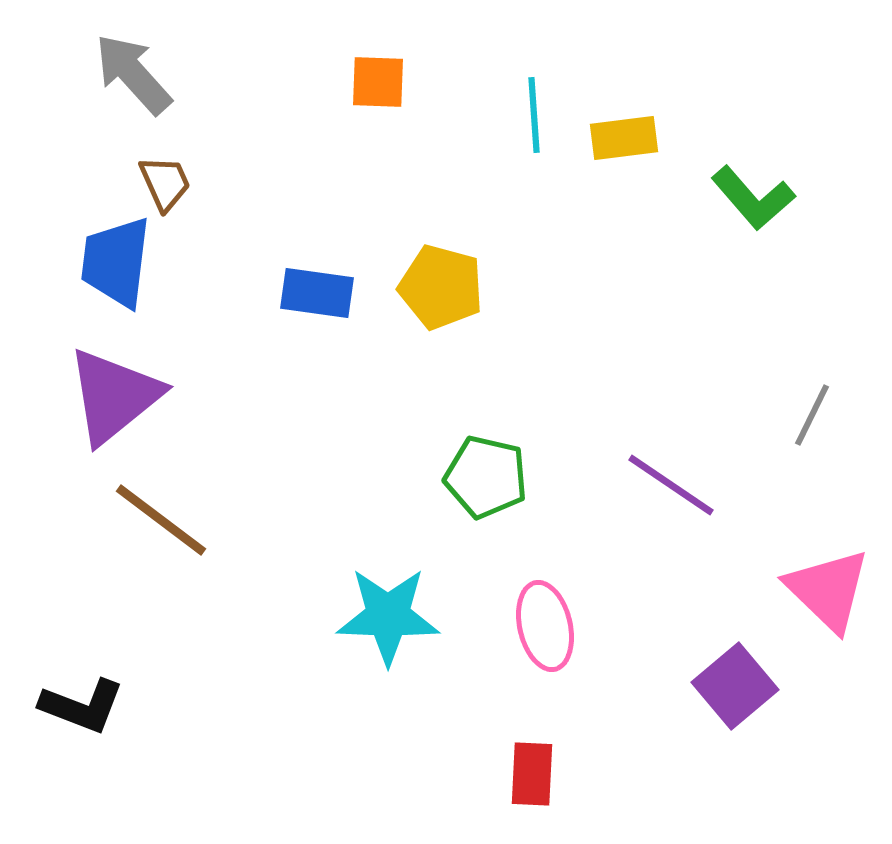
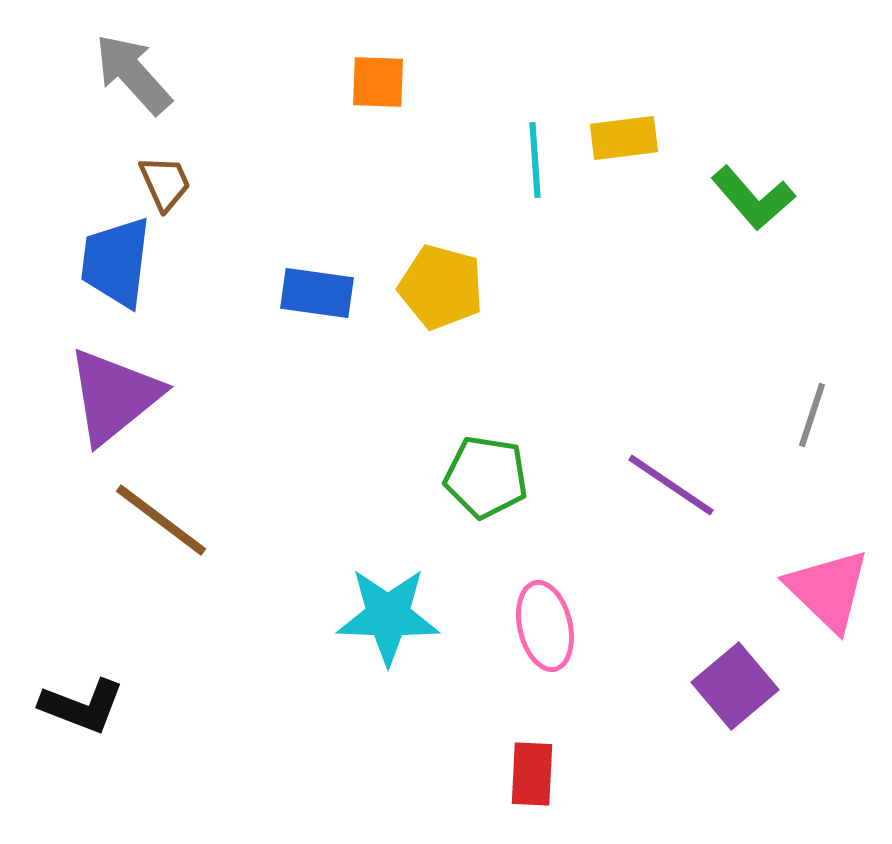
cyan line: moved 1 px right, 45 px down
gray line: rotated 8 degrees counterclockwise
green pentagon: rotated 4 degrees counterclockwise
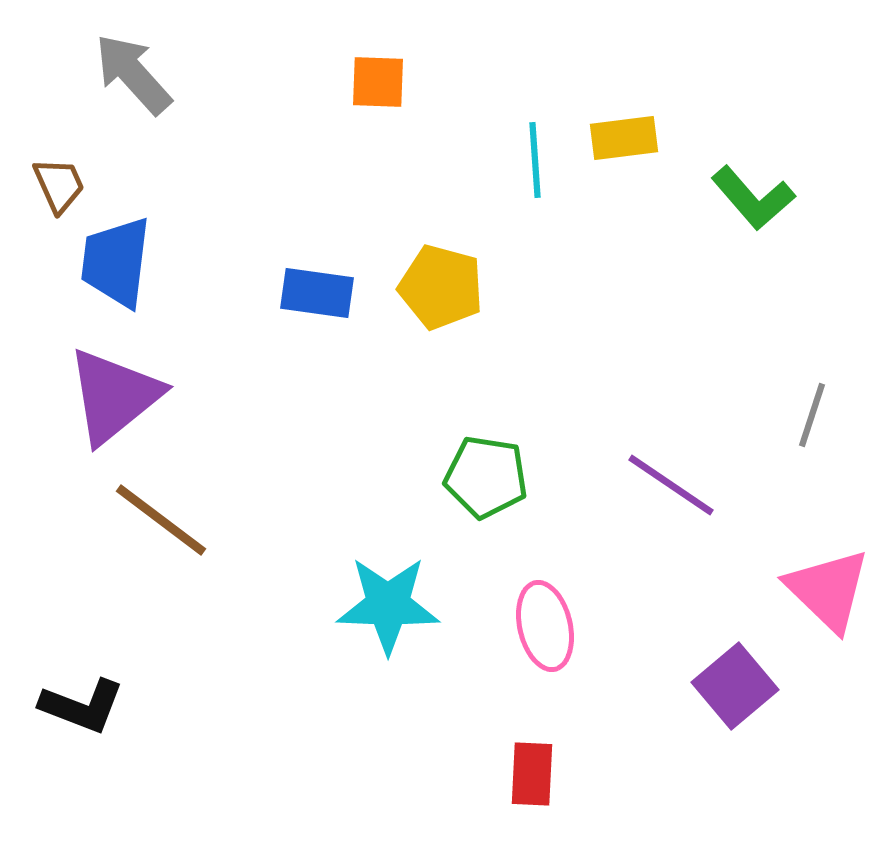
brown trapezoid: moved 106 px left, 2 px down
cyan star: moved 11 px up
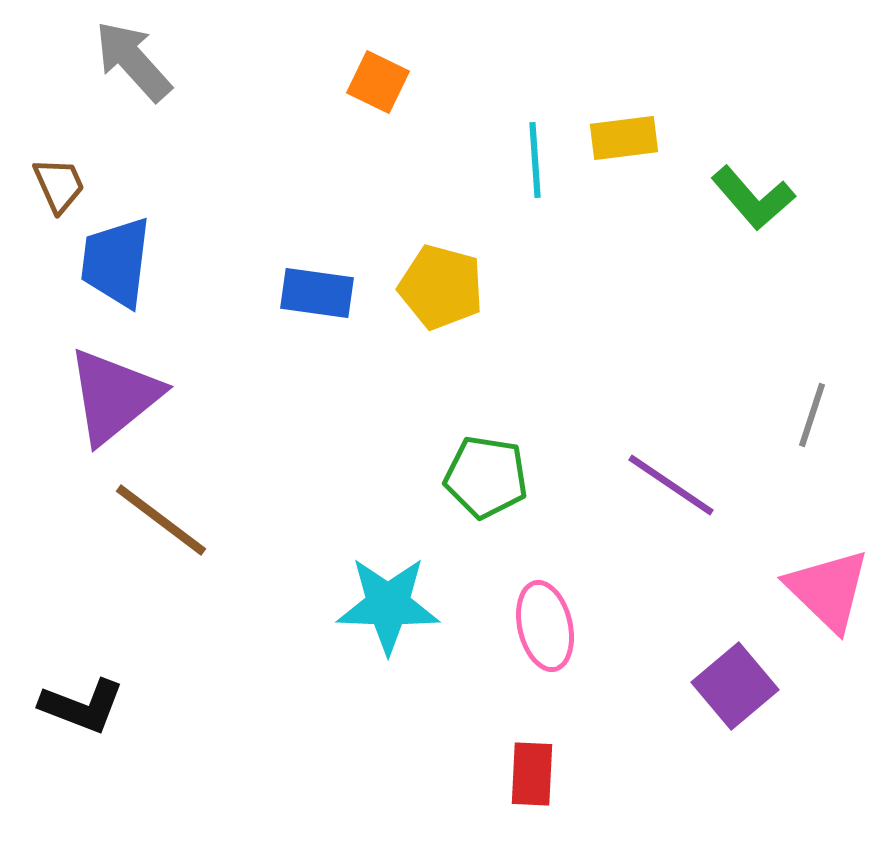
gray arrow: moved 13 px up
orange square: rotated 24 degrees clockwise
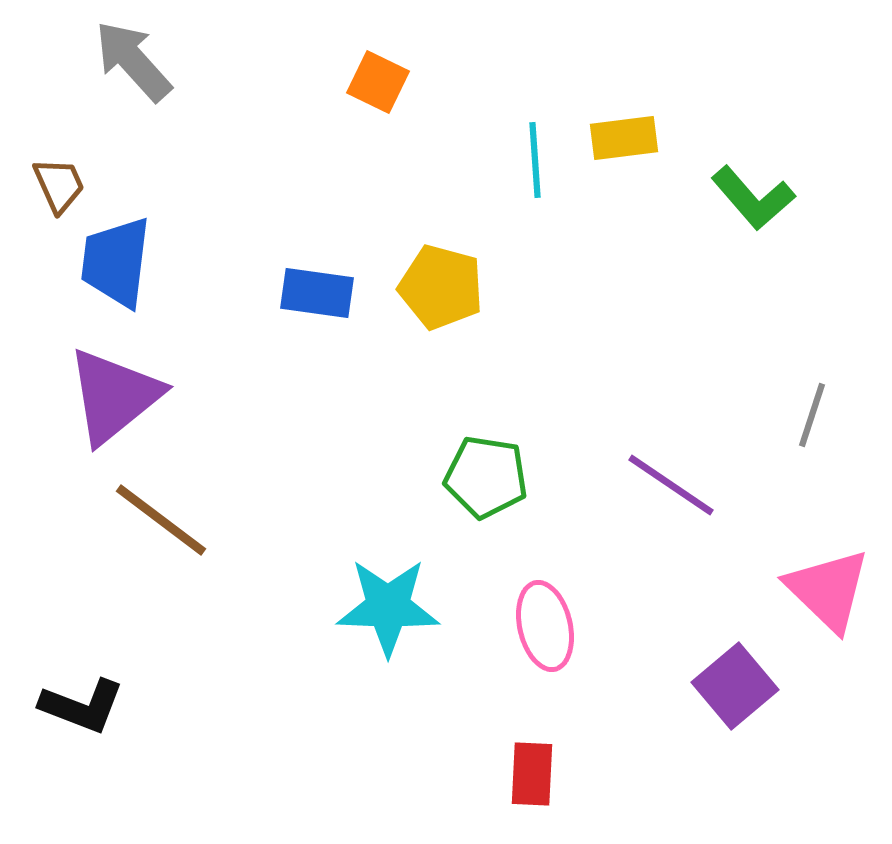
cyan star: moved 2 px down
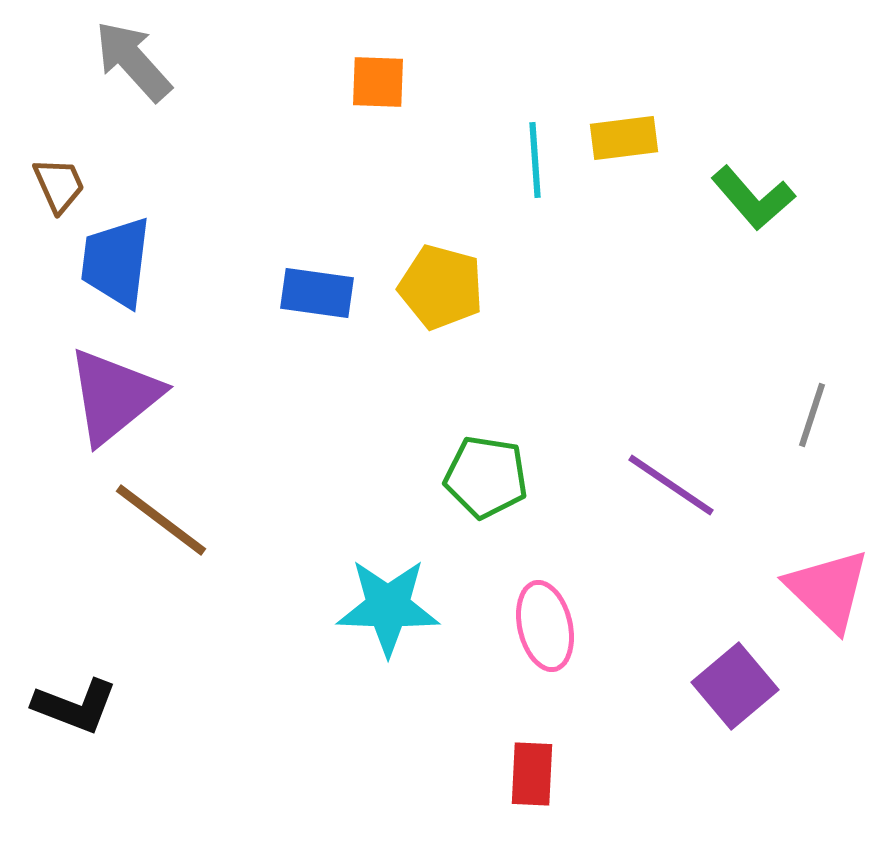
orange square: rotated 24 degrees counterclockwise
black L-shape: moved 7 px left
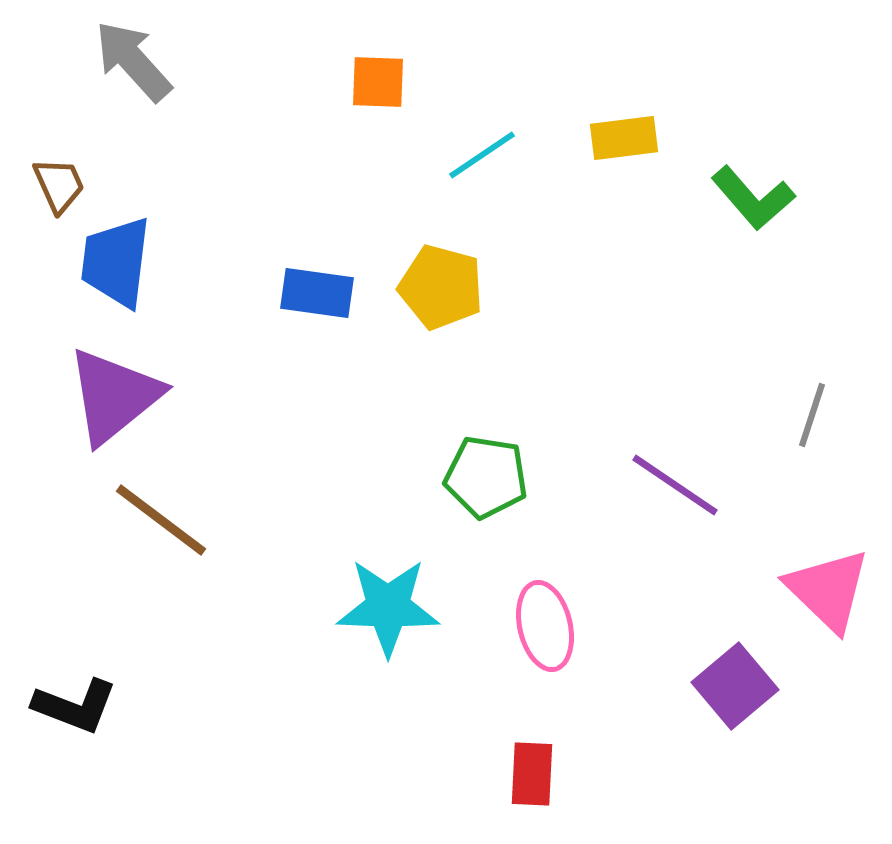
cyan line: moved 53 px left, 5 px up; rotated 60 degrees clockwise
purple line: moved 4 px right
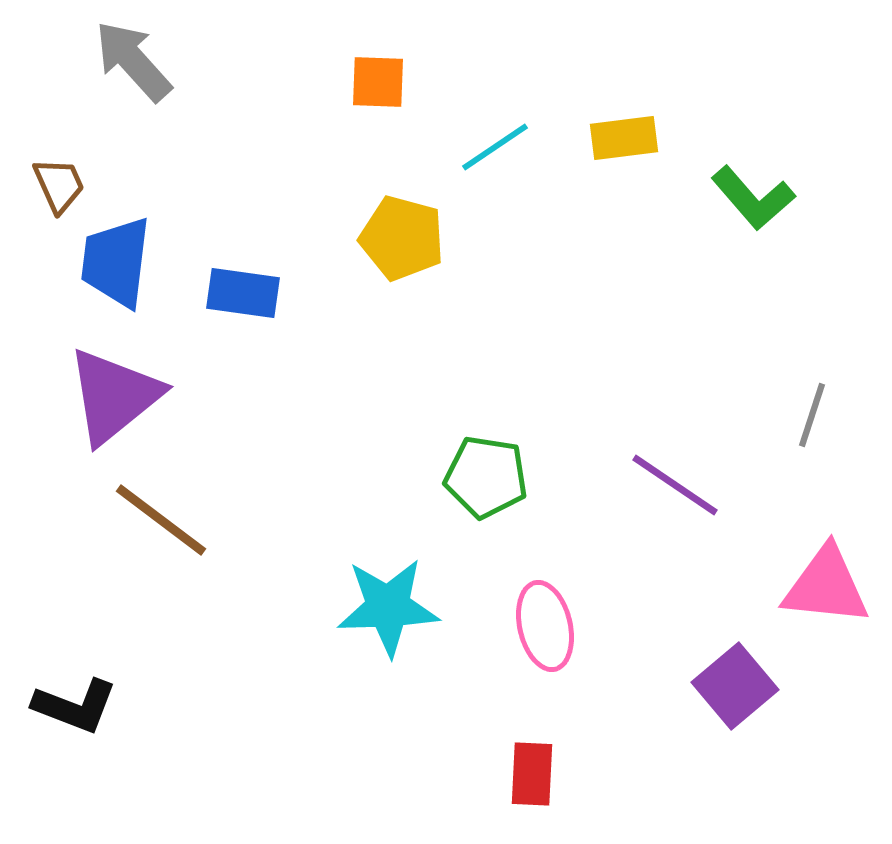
cyan line: moved 13 px right, 8 px up
yellow pentagon: moved 39 px left, 49 px up
blue rectangle: moved 74 px left
pink triangle: moved 2 px left, 4 px up; rotated 38 degrees counterclockwise
cyan star: rotated 4 degrees counterclockwise
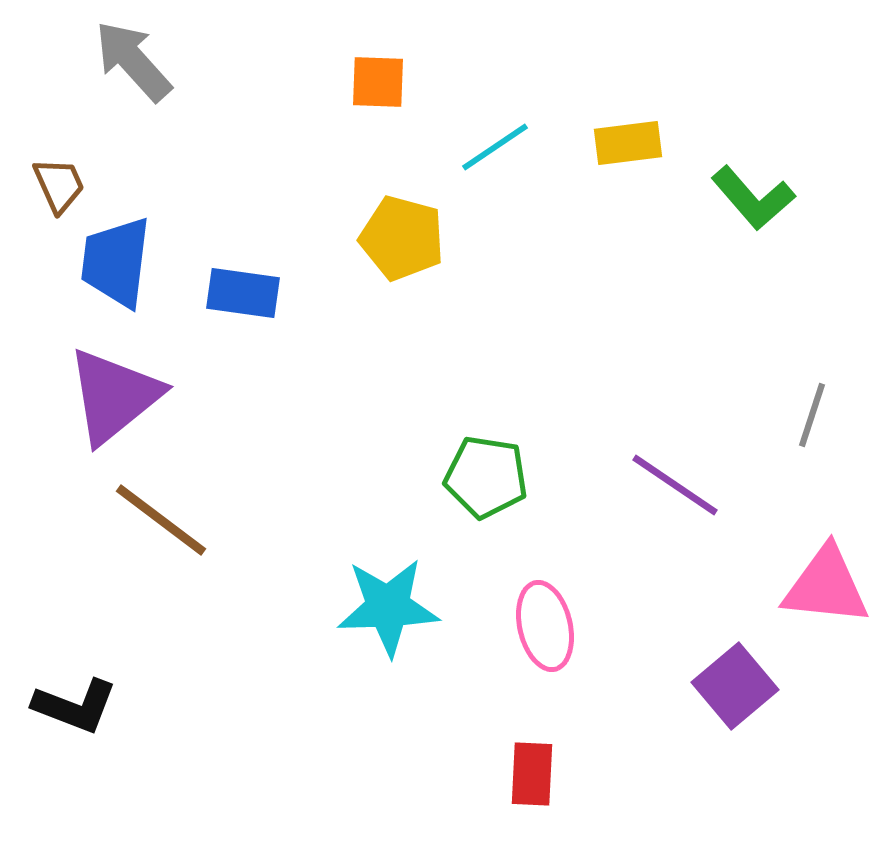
yellow rectangle: moved 4 px right, 5 px down
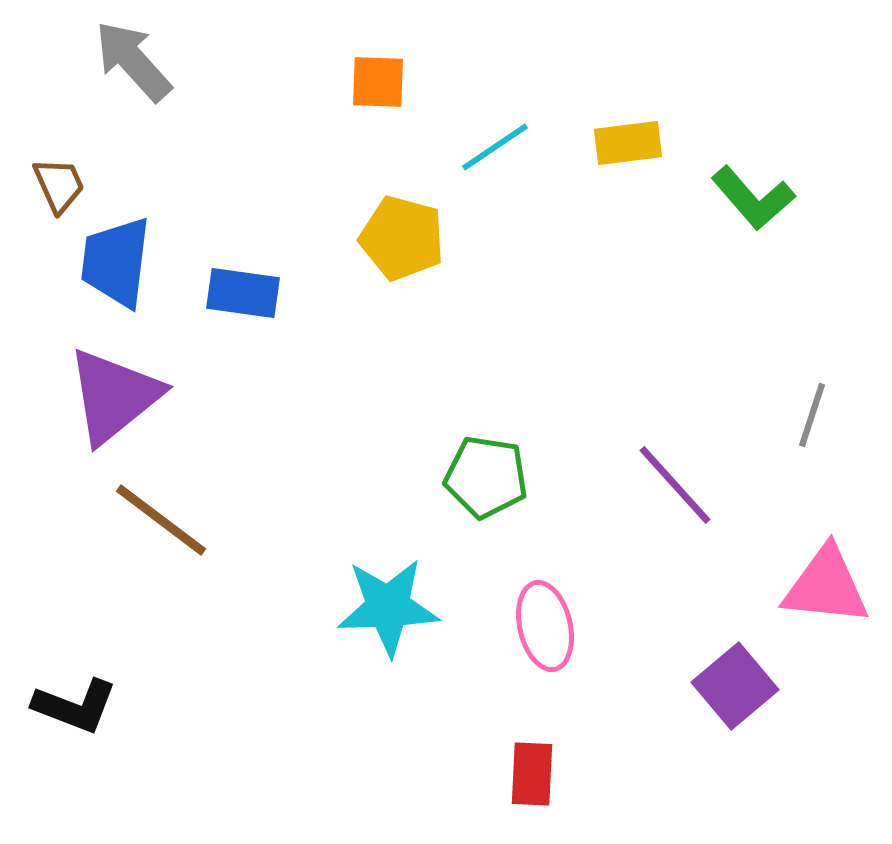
purple line: rotated 14 degrees clockwise
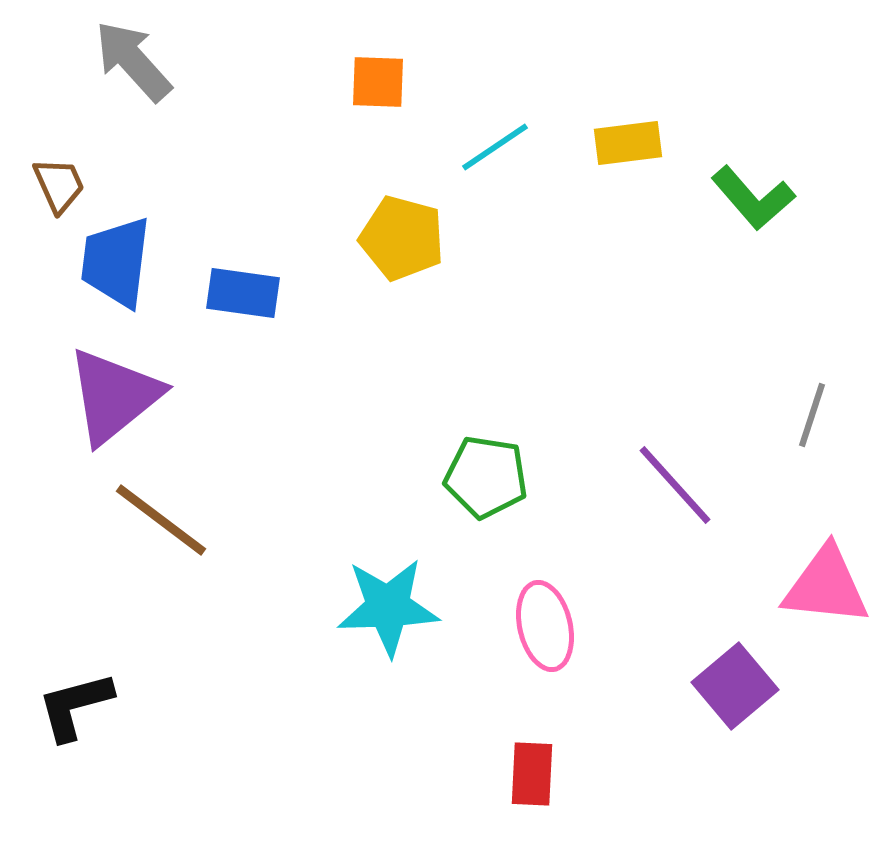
black L-shape: rotated 144 degrees clockwise
